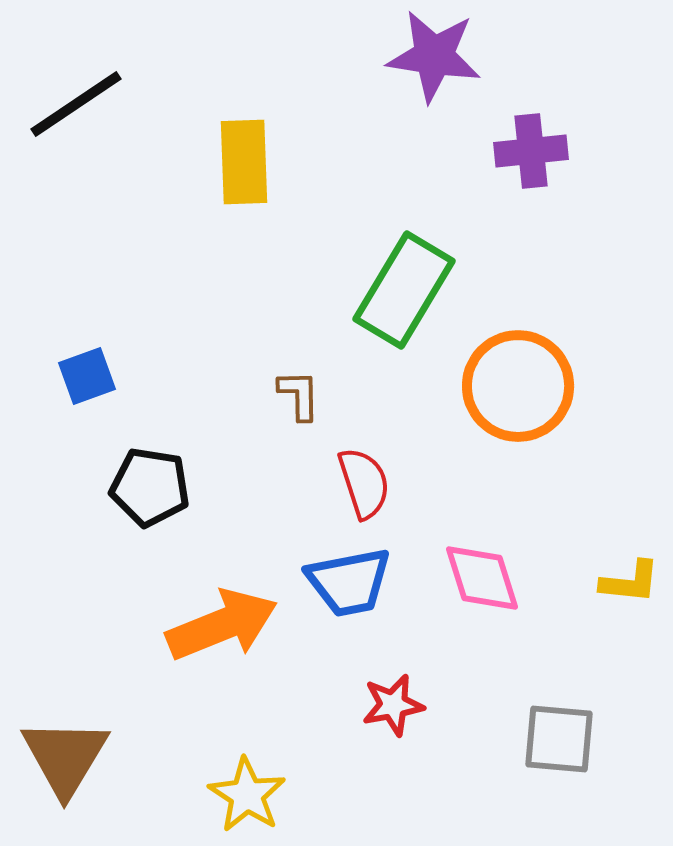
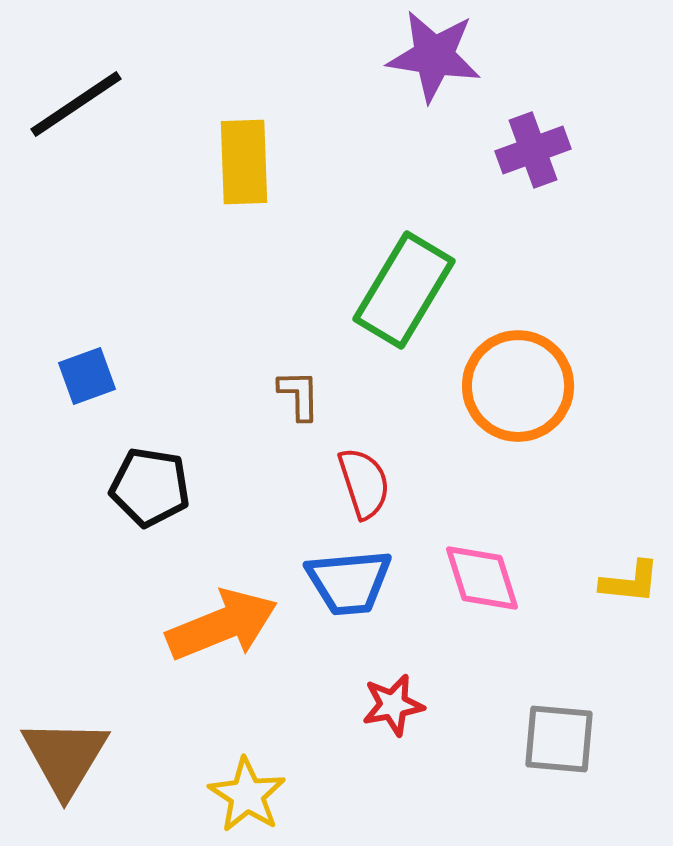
purple cross: moved 2 px right, 1 px up; rotated 14 degrees counterclockwise
blue trapezoid: rotated 6 degrees clockwise
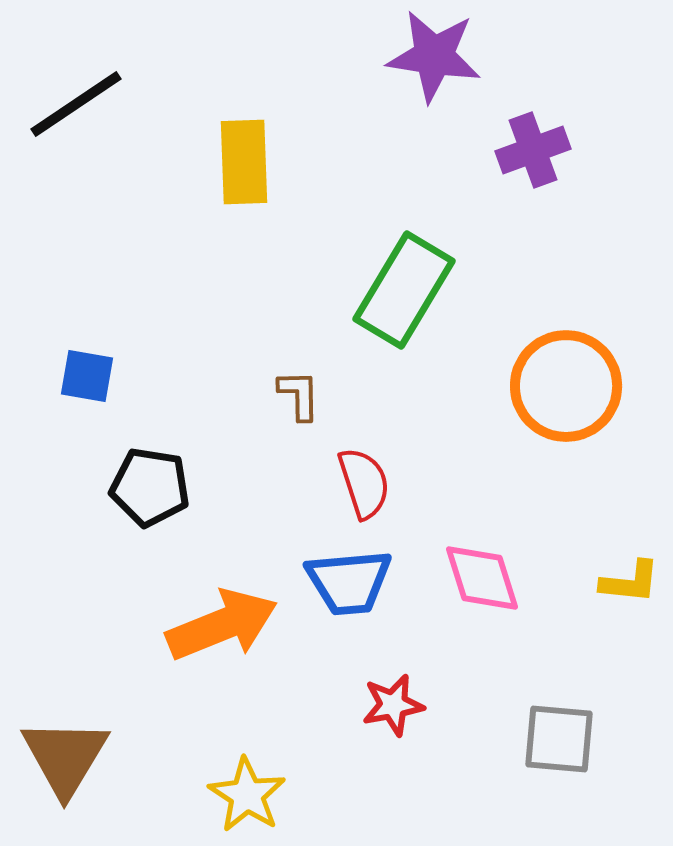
blue square: rotated 30 degrees clockwise
orange circle: moved 48 px right
